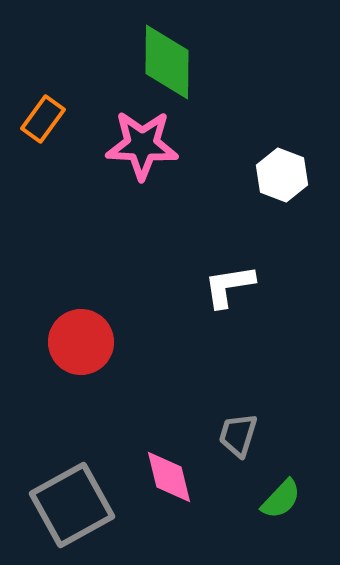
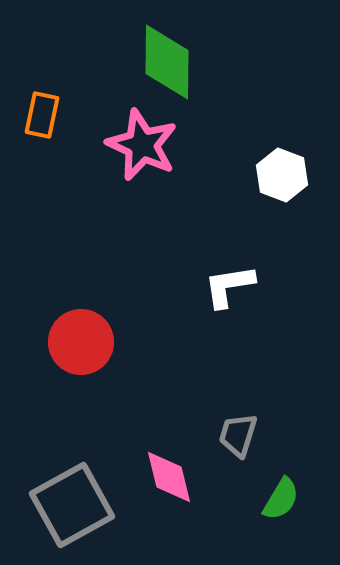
orange rectangle: moved 1 px left, 4 px up; rotated 24 degrees counterclockwise
pink star: rotated 22 degrees clockwise
green semicircle: rotated 12 degrees counterclockwise
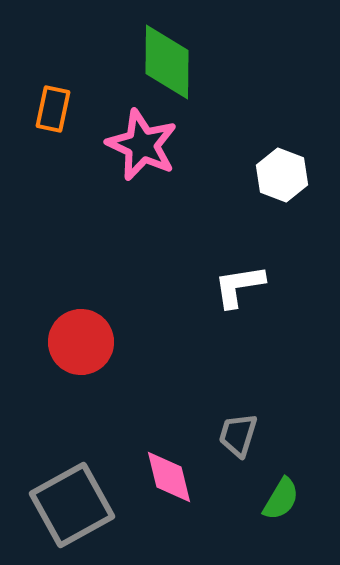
orange rectangle: moved 11 px right, 6 px up
white L-shape: moved 10 px right
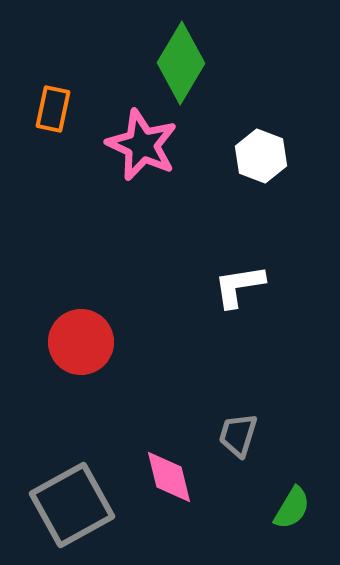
green diamond: moved 14 px right, 1 px down; rotated 30 degrees clockwise
white hexagon: moved 21 px left, 19 px up
green semicircle: moved 11 px right, 9 px down
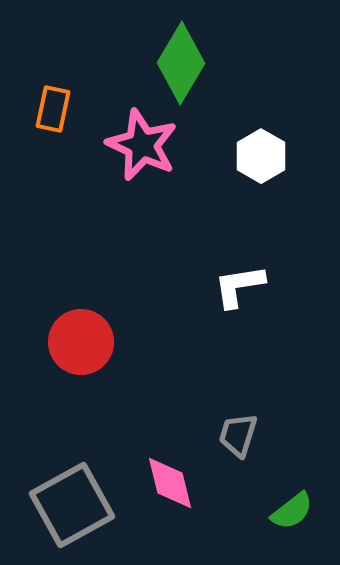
white hexagon: rotated 9 degrees clockwise
pink diamond: moved 1 px right, 6 px down
green semicircle: moved 3 px down; rotated 21 degrees clockwise
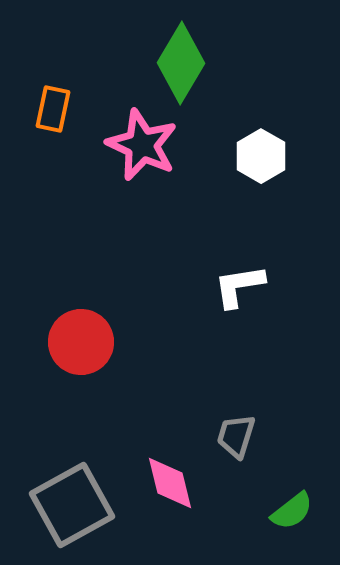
gray trapezoid: moved 2 px left, 1 px down
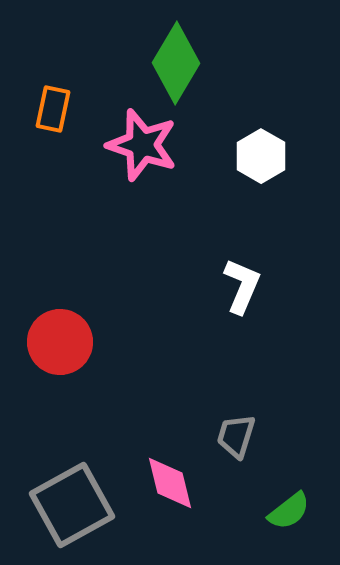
green diamond: moved 5 px left
pink star: rotated 6 degrees counterclockwise
white L-shape: moved 3 px right; rotated 122 degrees clockwise
red circle: moved 21 px left
green semicircle: moved 3 px left
